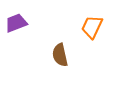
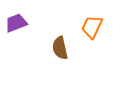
brown semicircle: moved 7 px up
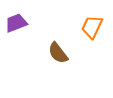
brown semicircle: moved 2 px left, 5 px down; rotated 25 degrees counterclockwise
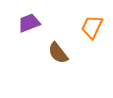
purple trapezoid: moved 13 px right
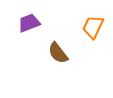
orange trapezoid: moved 1 px right
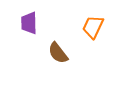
purple trapezoid: rotated 70 degrees counterclockwise
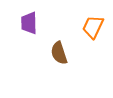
brown semicircle: moved 1 px right; rotated 20 degrees clockwise
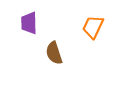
brown semicircle: moved 5 px left
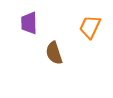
orange trapezoid: moved 3 px left
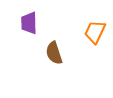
orange trapezoid: moved 5 px right, 5 px down
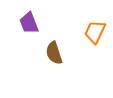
purple trapezoid: rotated 20 degrees counterclockwise
